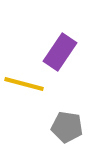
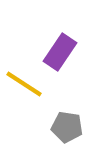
yellow line: rotated 18 degrees clockwise
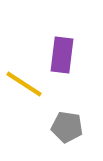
purple rectangle: moved 2 px right, 3 px down; rotated 27 degrees counterclockwise
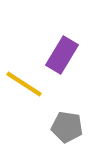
purple rectangle: rotated 24 degrees clockwise
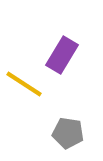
gray pentagon: moved 1 px right, 6 px down
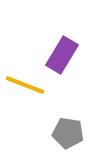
yellow line: moved 1 px right, 1 px down; rotated 12 degrees counterclockwise
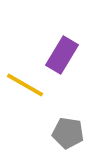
yellow line: rotated 9 degrees clockwise
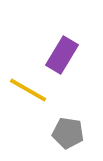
yellow line: moved 3 px right, 5 px down
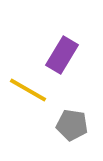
gray pentagon: moved 4 px right, 8 px up
